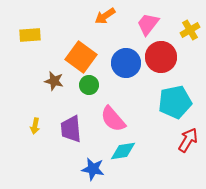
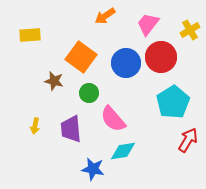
green circle: moved 8 px down
cyan pentagon: moved 2 px left; rotated 20 degrees counterclockwise
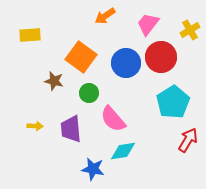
yellow arrow: rotated 98 degrees counterclockwise
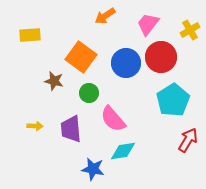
cyan pentagon: moved 2 px up
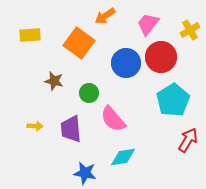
orange square: moved 2 px left, 14 px up
cyan diamond: moved 6 px down
blue star: moved 8 px left, 4 px down
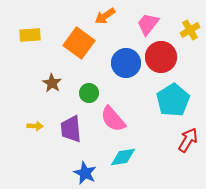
brown star: moved 2 px left, 2 px down; rotated 18 degrees clockwise
blue star: rotated 15 degrees clockwise
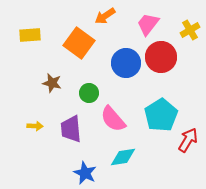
brown star: rotated 18 degrees counterclockwise
cyan pentagon: moved 12 px left, 15 px down
